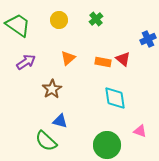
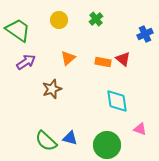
green trapezoid: moved 5 px down
blue cross: moved 3 px left, 5 px up
brown star: rotated 12 degrees clockwise
cyan diamond: moved 2 px right, 3 px down
blue triangle: moved 10 px right, 17 px down
pink triangle: moved 2 px up
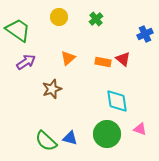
yellow circle: moved 3 px up
green circle: moved 11 px up
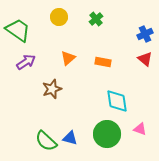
red triangle: moved 22 px right
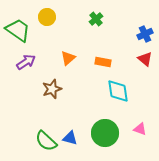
yellow circle: moved 12 px left
cyan diamond: moved 1 px right, 10 px up
green circle: moved 2 px left, 1 px up
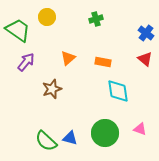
green cross: rotated 24 degrees clockwise
blue cross: moved 1 px right, 1 px up; rotated 28 degrees counterclockwise
purple arrow: rotated 18 degrees counterclockwise
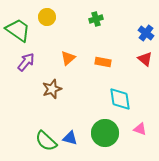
cyan diamond: moved 2 px right, 8 px down
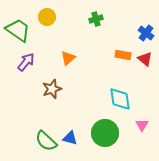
orange rectangle: moved 20 px right, 7 px up
pink triangle: moved 2 px right, 4 px up; rotated 40 degrees clockwise
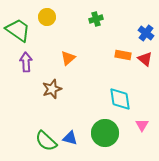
purple arrow: rotated 42 degrees counterclockwise
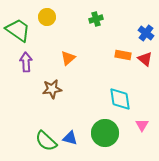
brown star: rotated 12 degrees clockwise
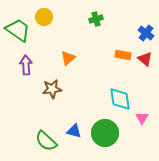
yellow circle: moved 3 px left
purple arrow: moved 3 px down
pink triangle: moved 7 px up
blue triangle: moved 4 px right, 7 px up
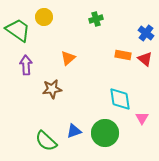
blue triangle: rotated 35 degrees counterclockwise
